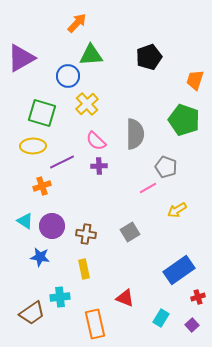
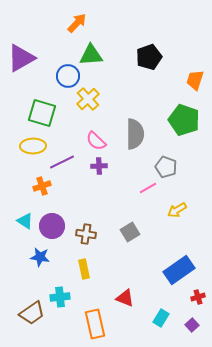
yellow cross: moved 1 px right, 5 px up
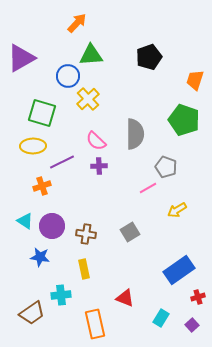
cyan cross: moved 1 px right, 2 px up
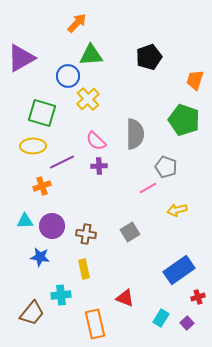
yellow arrow: rotated 18 degrees clockwise
cyan triangle: rotated 36 degrees counterclockwise
brown trapezoid: rotated 16 degrees counterclockwise
purple square: moved 5 px left, 2 px up
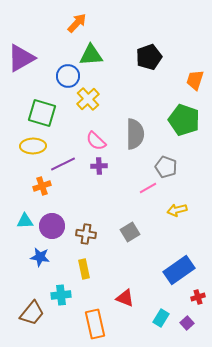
purple line: moved 1 px right, 2 px down
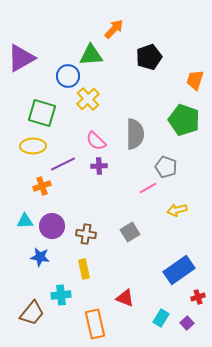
orange arrow: moved 37 px right, 6 px down
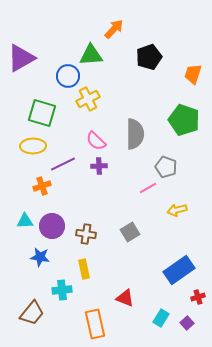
orange trapezoid: moved 2 px left, 6 px up
yellow cross: rotated 15 degrees clockwise
cyan cross: moved 1 px right, 5 px up
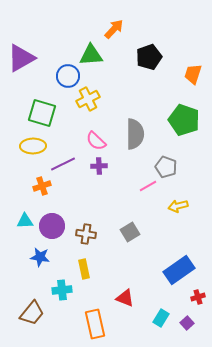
pink line: moved 2 px up
yellow arrow: moved 1 px right, 4 px up
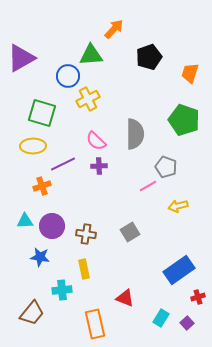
orange trapezoid: moved 3 px left, 1 px up
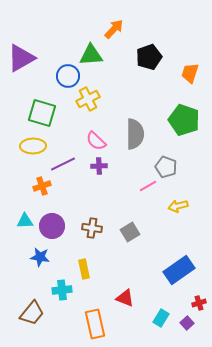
brown cross: moved 6 px right, 6 px up
red cross: moved 1 px right, 6 px down
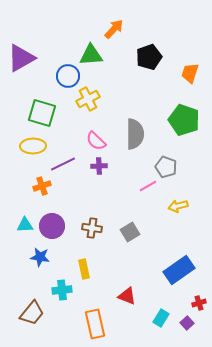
cyan triangle: moved 4 px down
red triangle: moved 2 px right, 2 px up
